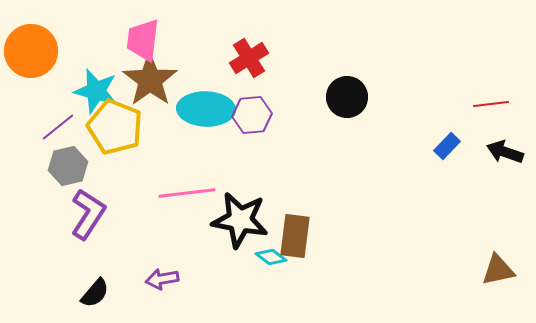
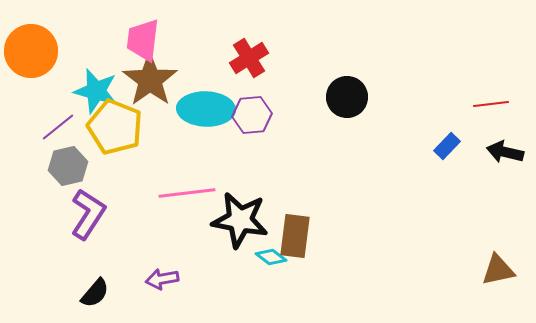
black arrow: rotated 6 degrees counterclockwise
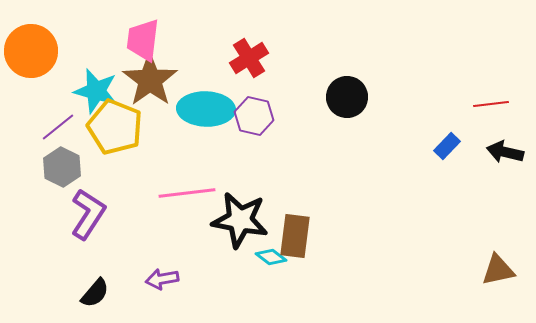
purple hexagon: moved 2 px right, 1 px down; rotated 18 degrees clockwise
gray hexagon: moved 6 px left, 1 px down; rotated 21 degrees counterclockwise
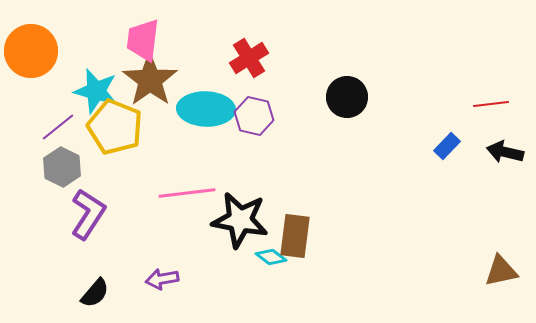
brown triangle: moved 3 px right, 1 px down
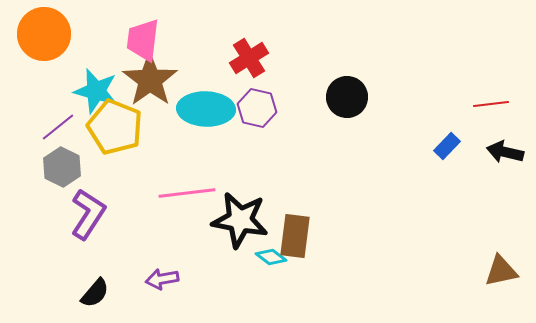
orange circle: moved 13 px right, 17 px up
purple hexagon: moved 3 px right, 8 px up
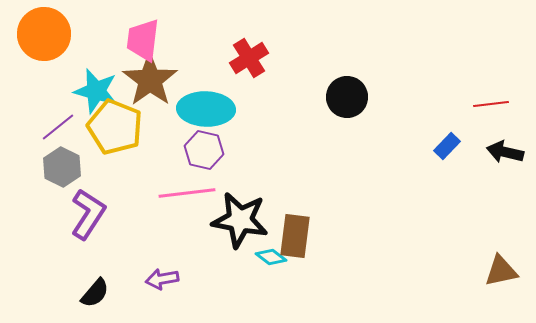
purple hexagon: moved 53 px left, 42 px down
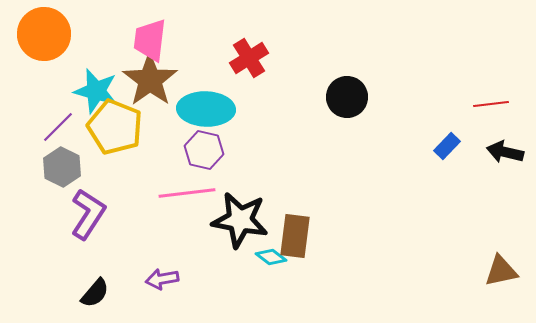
pink trapezoid: moved 7 px right
purple line: rotated 6 degrees counterclockwise
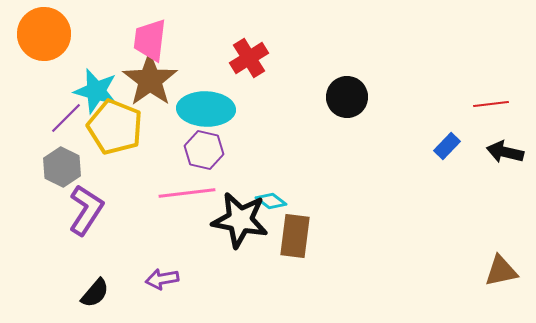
purple line: moved 8 px right, 9 px up
purple L-shape: moved 2 px left, 4 px up
cyan diamond: moved 56 px up
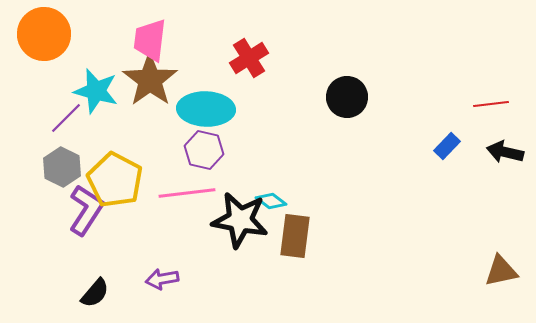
yellow pentagon: moved 53 px down; rotated 6 degrees clockwise
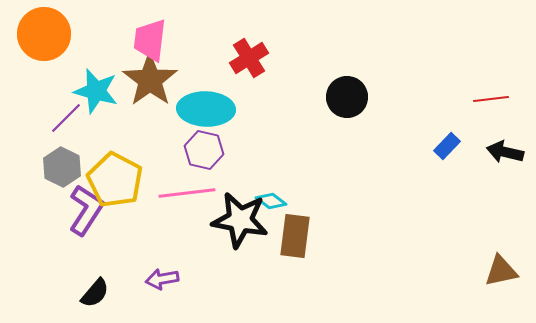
red line: moved 5 px up
